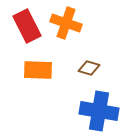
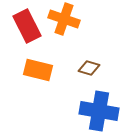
orange cross: moved 2 px left, 4 px up
orange rectangle: rotated 12 degrees clockwise
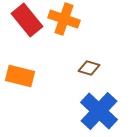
red rectangle: moved 6 px up; rotated 12 degrees counterclockwise
orange rectangle: moved 18 px left, 6 px down
blue cross: rotated 33 degrees clockwise
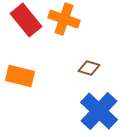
red rectangle: moved 1 px left
